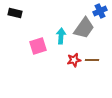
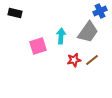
gray trapezoid: moved 4 px right, 4 px down
brown line: rotated 40 degrees counterclockwise
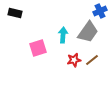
cyan arrow: moved 2 px right, 1 px up
pink square: moved 2 px down
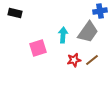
blue cross: rotated 16 degrees clockwise
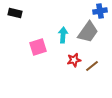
pink square: moved 1 px up
brown line: moved 6 px down
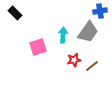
black rectangle: rotated 32 degrees clockwise
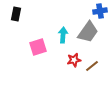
black rectangle: moved 1 px right, 1 px down; rotated 56 degrees clockwise
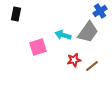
blue cross: rotated 24 degrees counterclockwise
cyan arrow: rotated 77 degrees counterclockwise
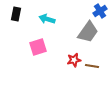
cyan arrow: moved 16 px left, 16 px up
brown line: rotated 48 degrees clockwise
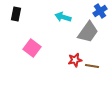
cyan arrow: moved 16 px right, 2 px up
pink square: moved 6 px left, 1 px down; rotated 36 degrees counterclockwise
red star: moved 1 px right
